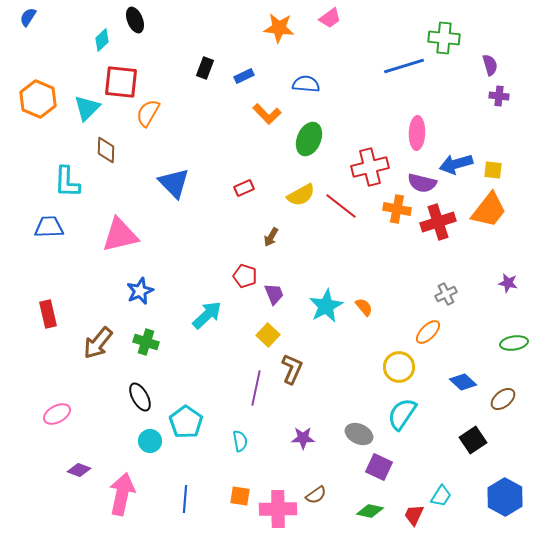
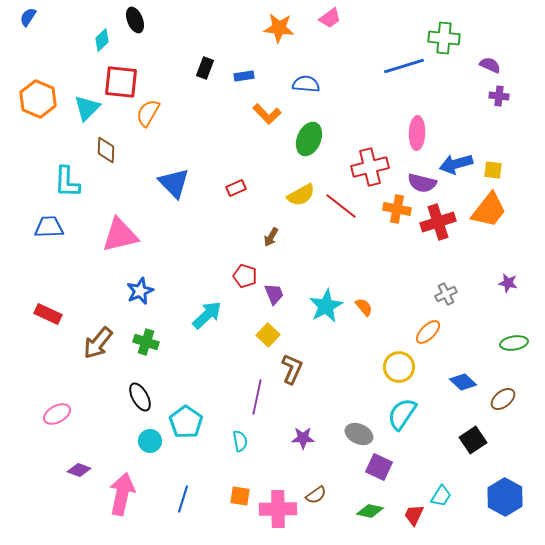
purple semicircle at (490, 65): rotated 50 degrees counterclockwise
blue rectangle at (244, 76): rotated 18 degrees clockwise
red rectangle at (244, 188): moved 8 px left
red rectangle at (48, 314): rotated 52 degrees counterclockwise
purple line at (256, 388): moved 1 px right, 9 px down
blue line at (185, 499): moved 2 px left; rotated 12 degrees clockwise
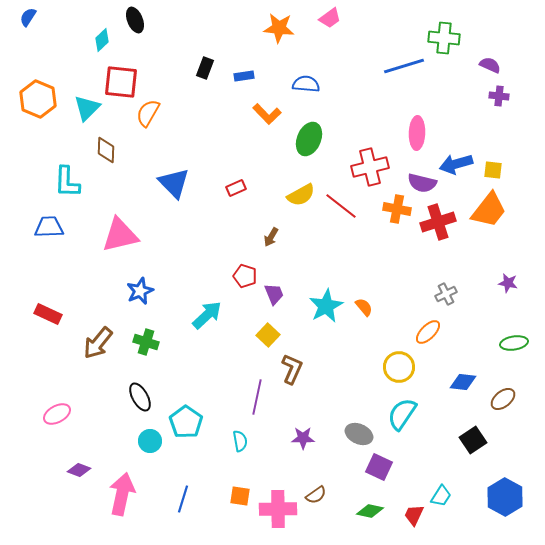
blue diamond at (463, 382): rotated 36 degrees counterclockwise
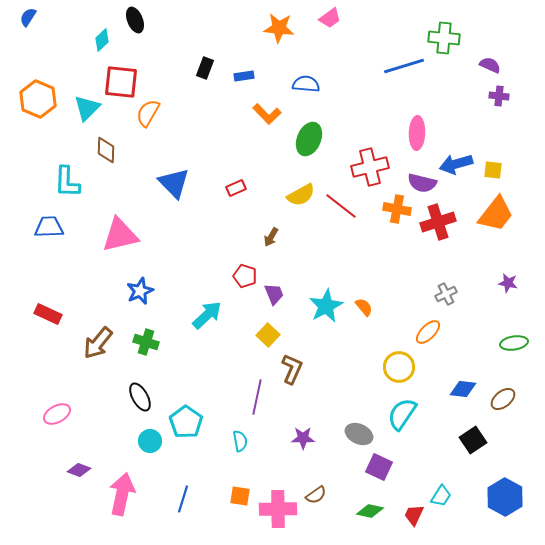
orange trapezoid at (489, 210): moved 7 px right, 4 px down
blue diamond at (463, 382): moved 7 px down
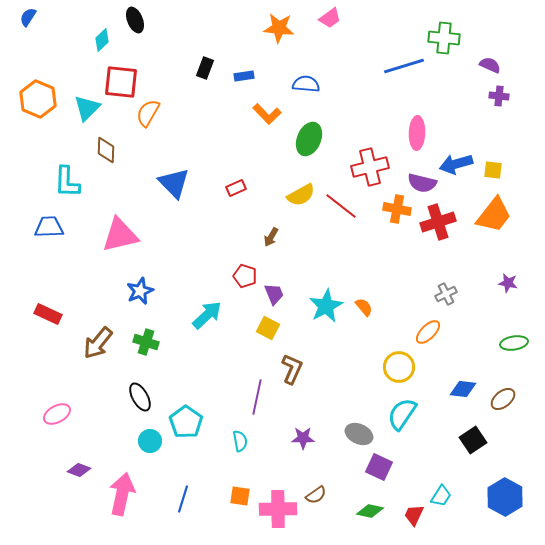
orange trapezoid at (496, 214): moved 2 px left, 1 px down
yellow square at (268, 335): moved 7 px up; rotated 15 degrees counterclockwise
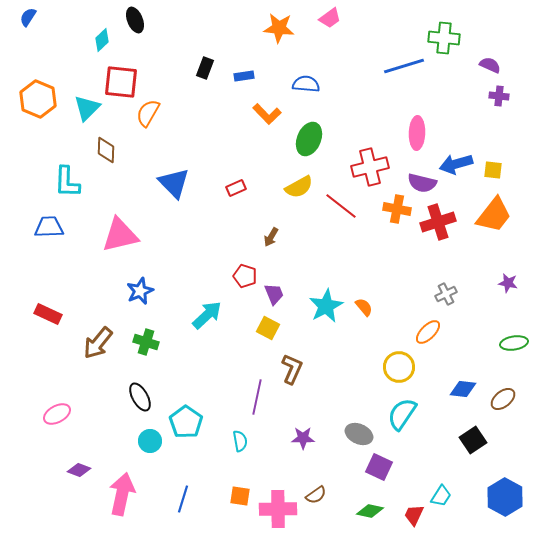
yellow semicircle at (301, 195): moved 2 px left, 8 px up
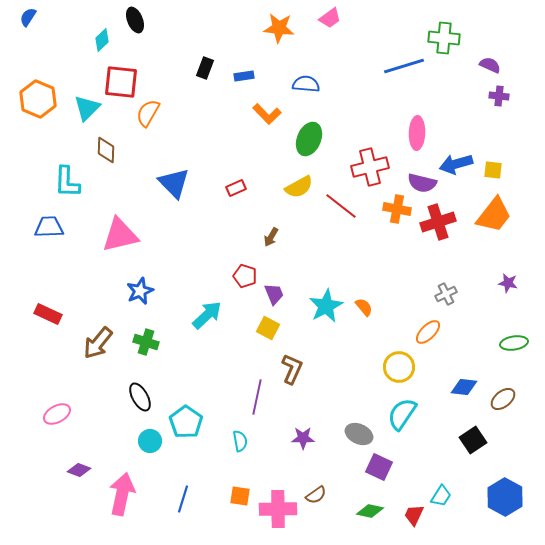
blue diamond at (463, 389): moved 1 px right, 2 px up
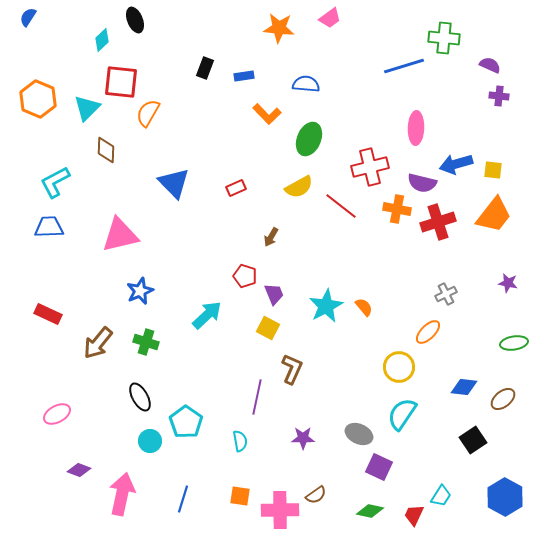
pink ellipse at (417, 133): moved 1 px left, 5 px up
cyan L-shape at (67, 182): moved 12 px left; rotated 60 degrees clockwise
pink cross at (278, 509): moved 2 px right, 1 px down
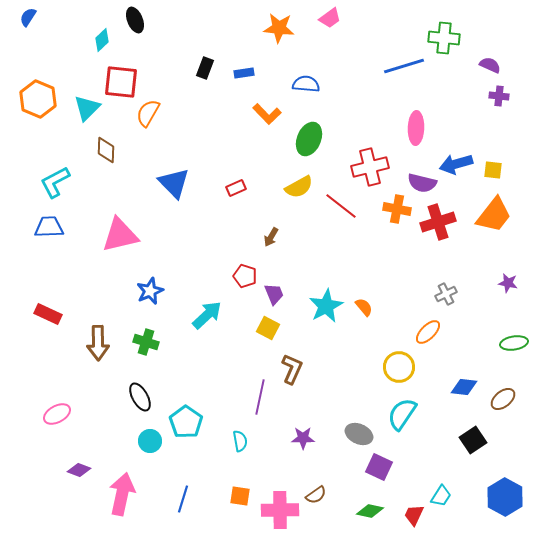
blue rectangle at (244, 76): moved 3 px up
blue star at (140, 291): moved 10 px right
brown arrow at (98, 343): rotated 40 degrees counterclockwise
purple line at (257, 397): moved 3 px right
